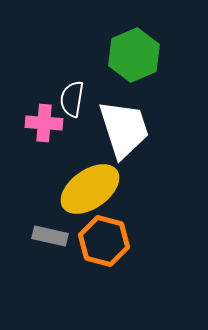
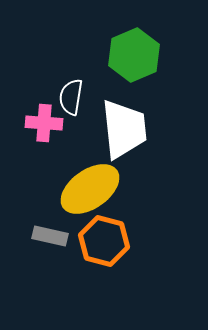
white semicircle: moved 1 px left, 2 px up
white trapezoid: rotated 12 degrees clockwise
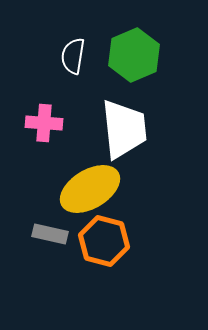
white semicircle: moved 2 px right, 41 px up
yellow ellipse: rotated 4 degrees clockwise
gray rectangle: moved 2 px up
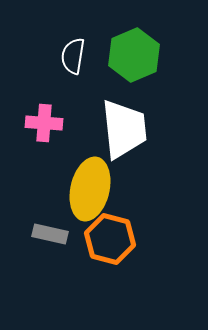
yellow ellipse: rotated 46 degrees counterclockwise
orange hexagon: moved 6 px right, 2 px up
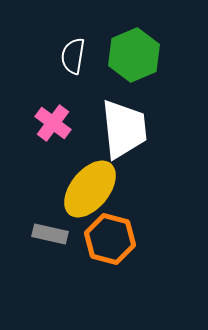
pink cross: moved 9 px right; rotated 33 degrees clockwise
yellow ellipse: rotated 26 degrees clockwise
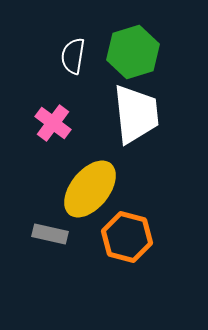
green hexagon: moved 1 px left, 3 px up; rotated 6 degrees clockwise
white trapezoid: moved 12 px right, 15 px up
orange hexagon: moved 17 px right, 2 px up
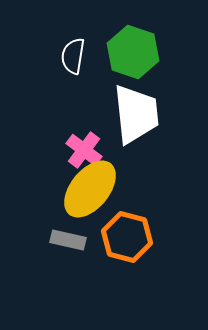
green hexagon: rotated 24 degrees counterclockwise
pink cross: moved 31 px right, 27 px down
gray rectangle: moved 18 px right, 6 px down
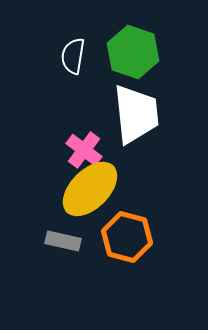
yellow ellipse: rotated 6 degrees clockwise
gray rectangle: moved 5 px left, 1 px down
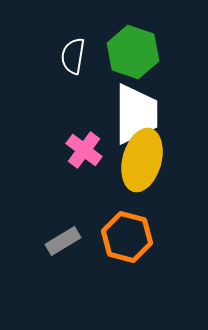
white trapezoid: rotated 6 degrees clockwise
yellow ellipse: moved 52 px right, 29 px up; rotated 30 degrees counterclockwise
gray rectangle: rotated 44 degrees counterclockwise
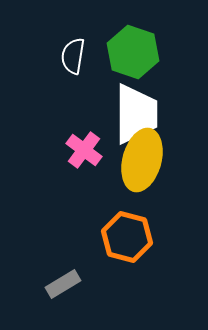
gray rectangle: moved 43 px down
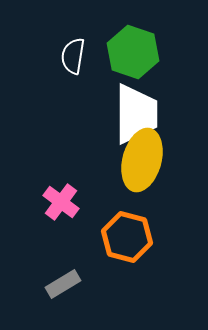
pink cross: moved 23 px left, 52 px down
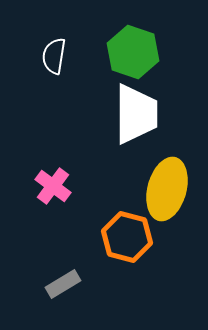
white semicircle: moved 19 px left
yellow ellipse: moved 25 px right, 29 px down
pink cross: moved 8 px left, 16 px up
